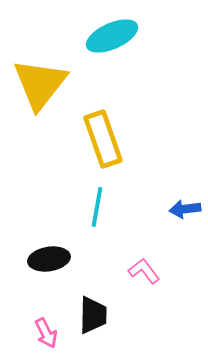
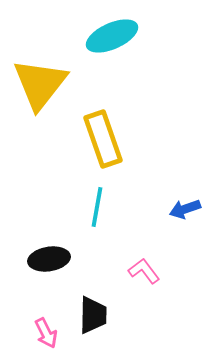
blue arrow: rotated 12 degrees counterclockwise
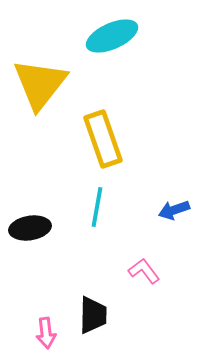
blue arrow: moved 11 px left, 1 px down
black ellipse: moved 19 px left, 31 px up
pink arrow: rotated 20 degrees clockwise
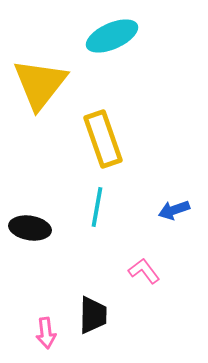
black ellipse: rotated 18 degrees clockwise
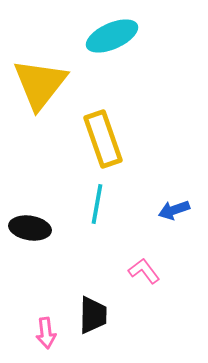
cyan line: moved 3 px up
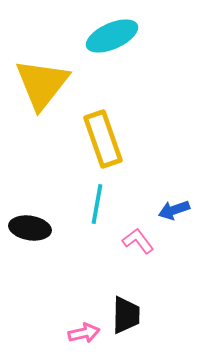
yellow triangle: moved 2 px right
pink L-shape: moved 6 px left, 30 px up
black trapezoid: moved 33 px right
pink arrow: moved 38 px right; rotated 96 degrees counterclockwise
